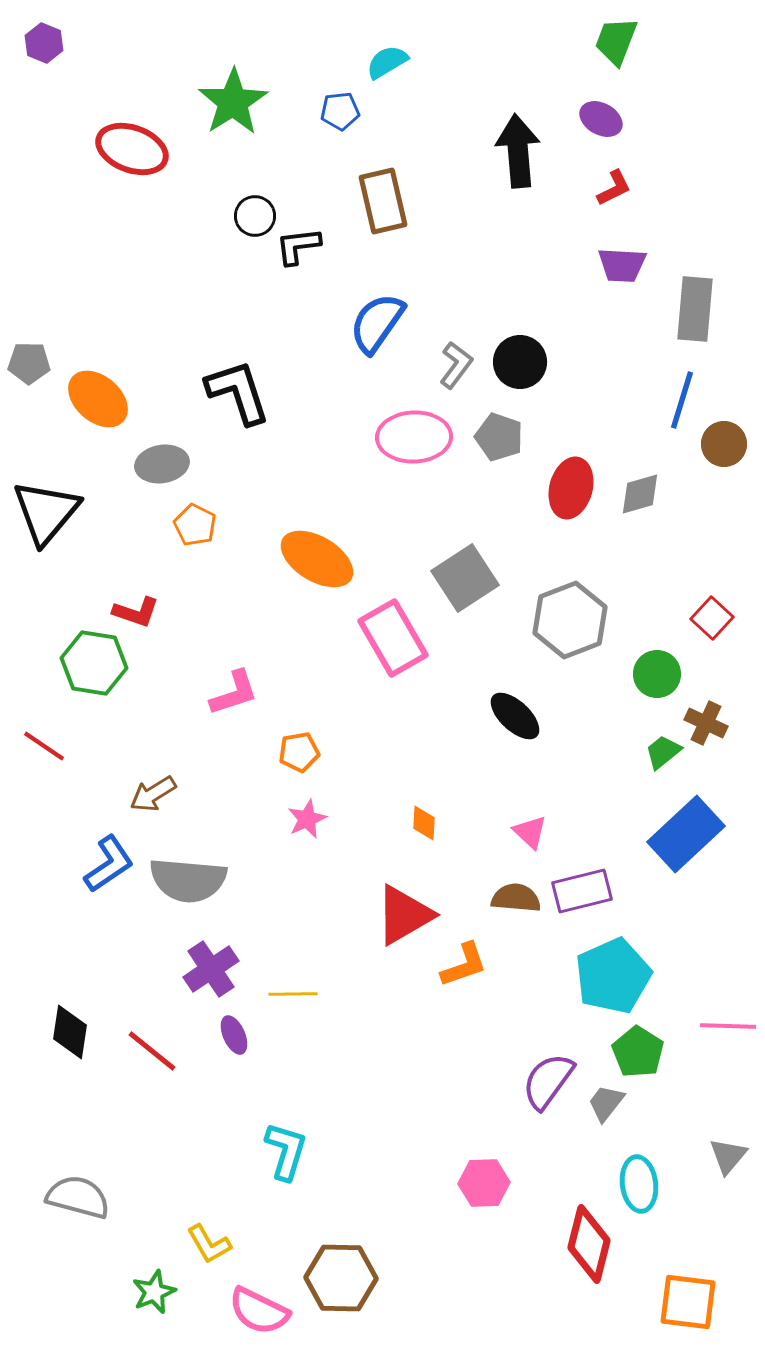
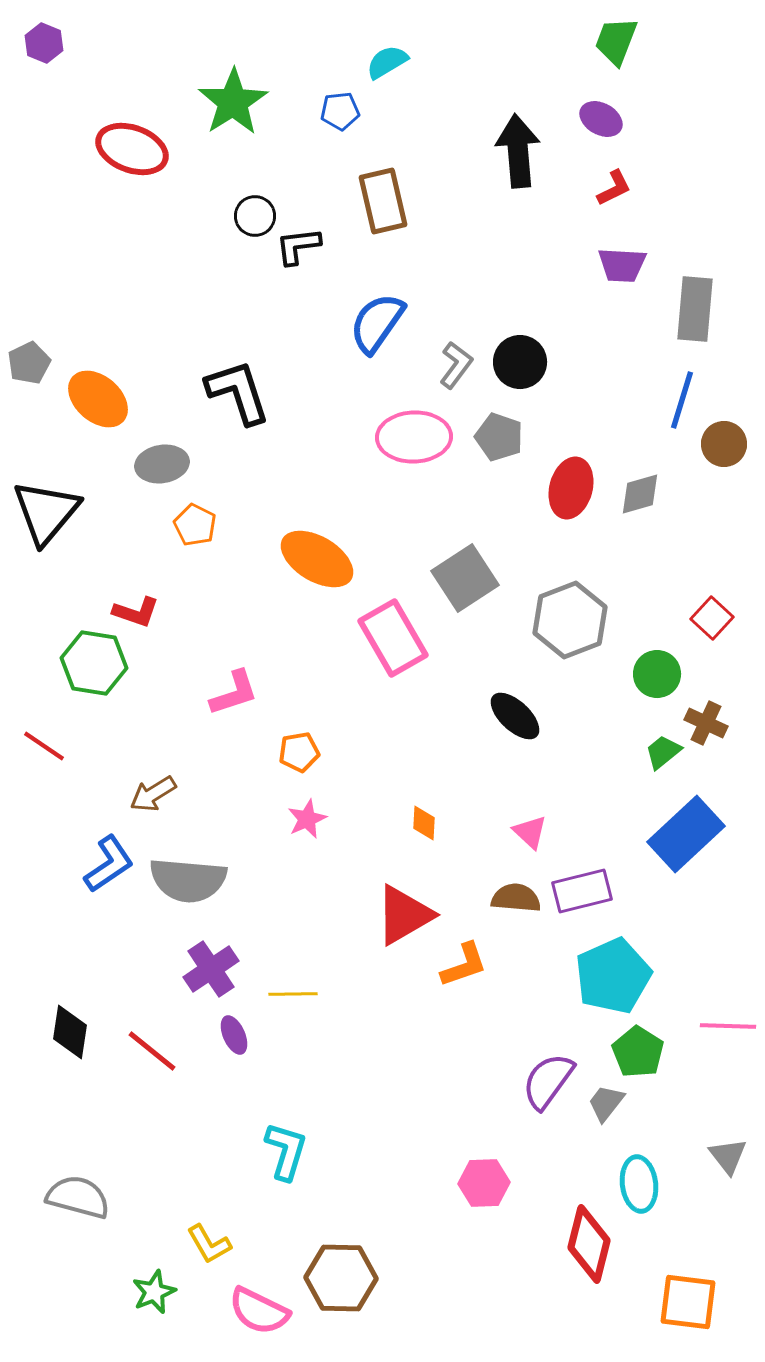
gray pentagon at (29, 363): rotated 27 degrees counterclockwise
gray triangle at (728, 1156): rotated 18 degrees counterclockwise
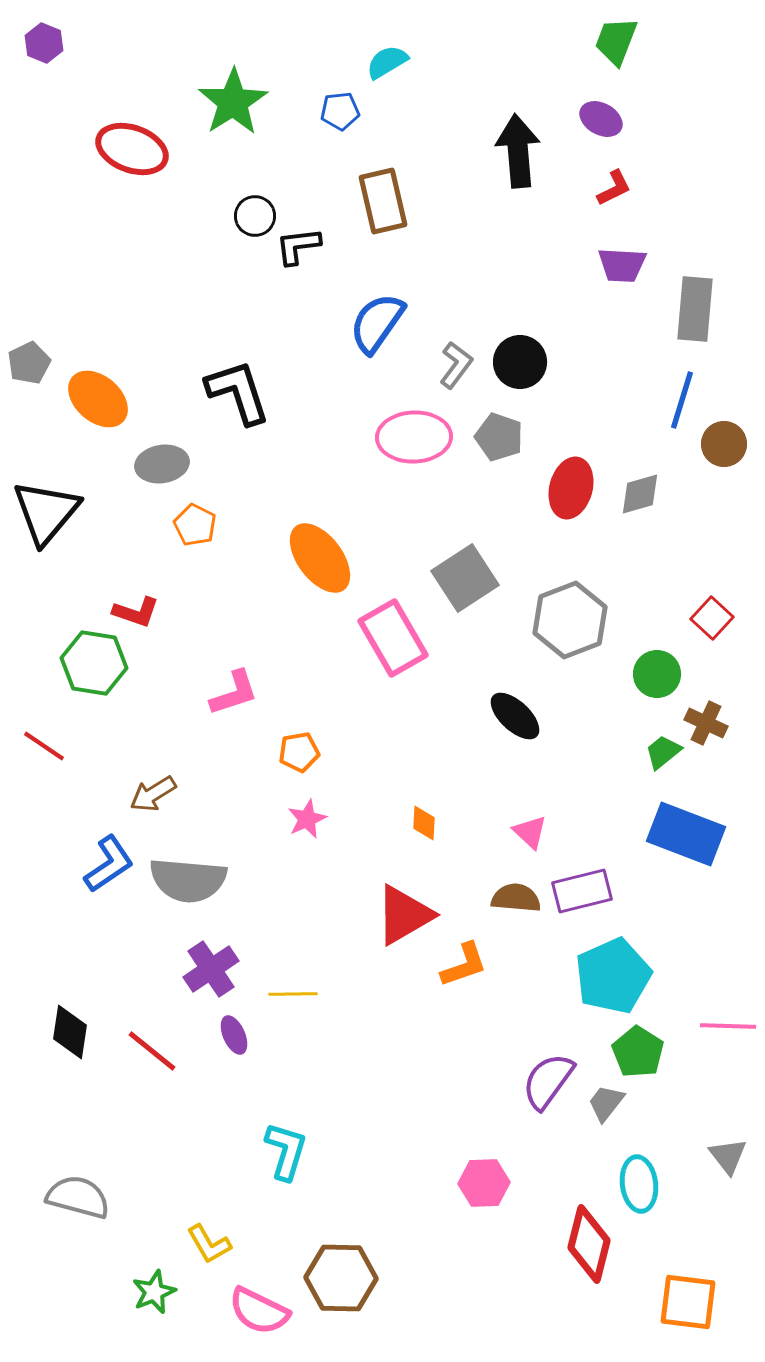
orange ellipse at (317, 559): moved 3 px right, 1 px up; rotated 22 degrees clockwise
blue rectangle at (686, 834): rotated 64 degrees clockwise
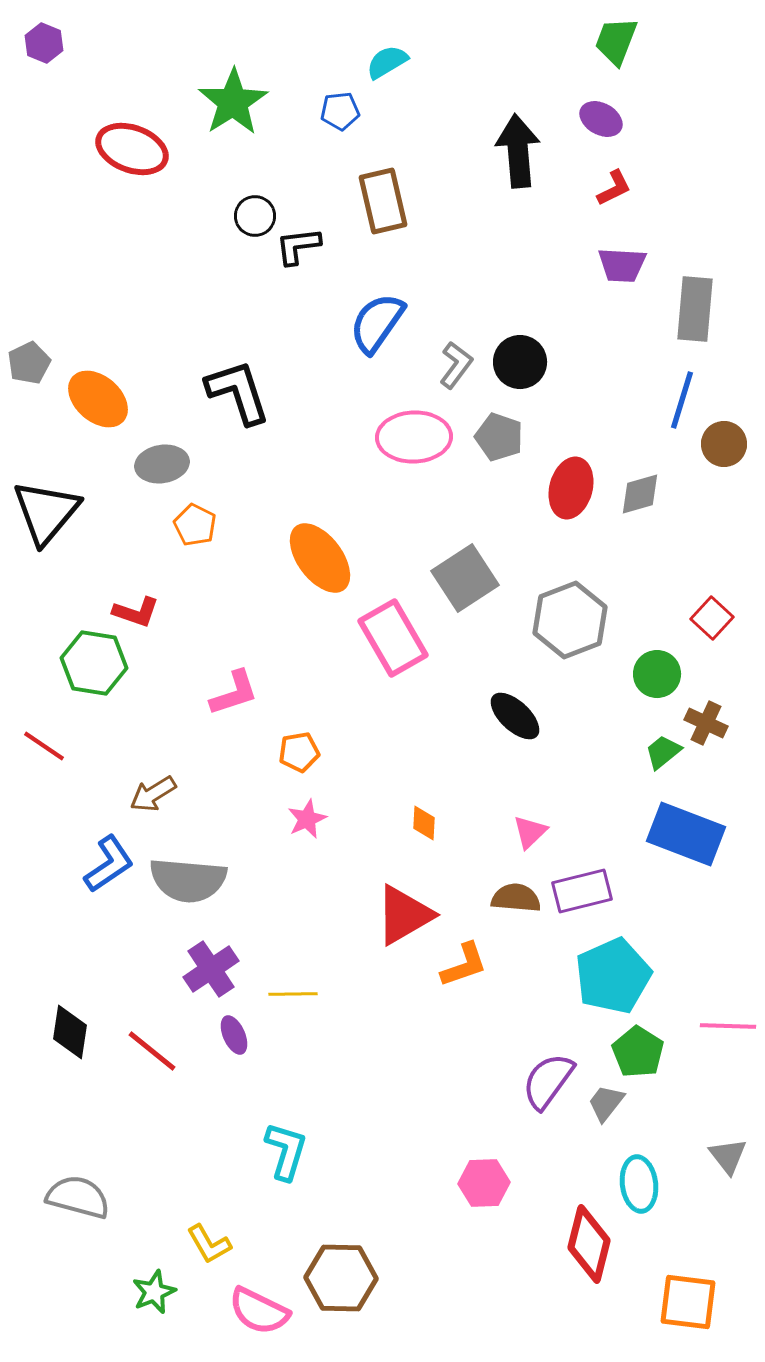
pink triangle at (530, 832): rotated 33 degrees clockwise
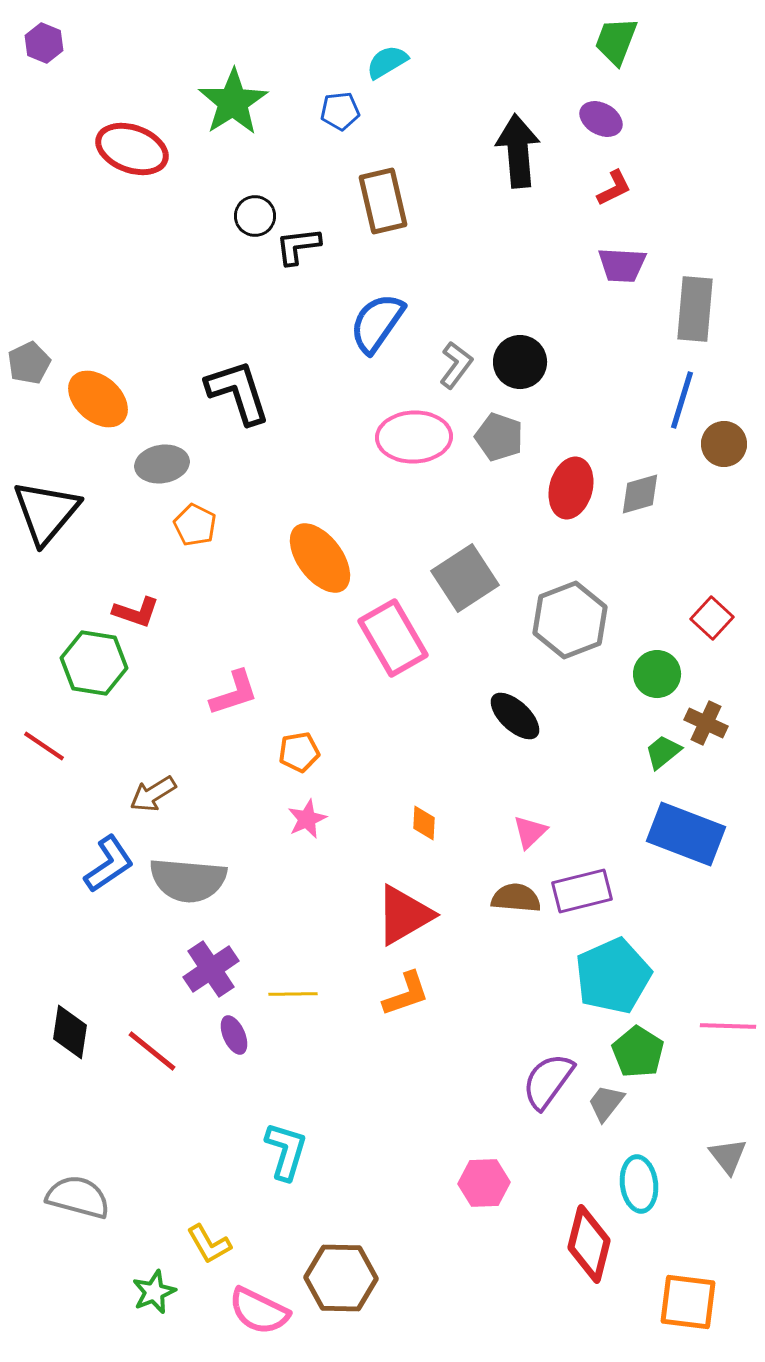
orange L-shape at (464, 965): moved 58 px left, 29 px down
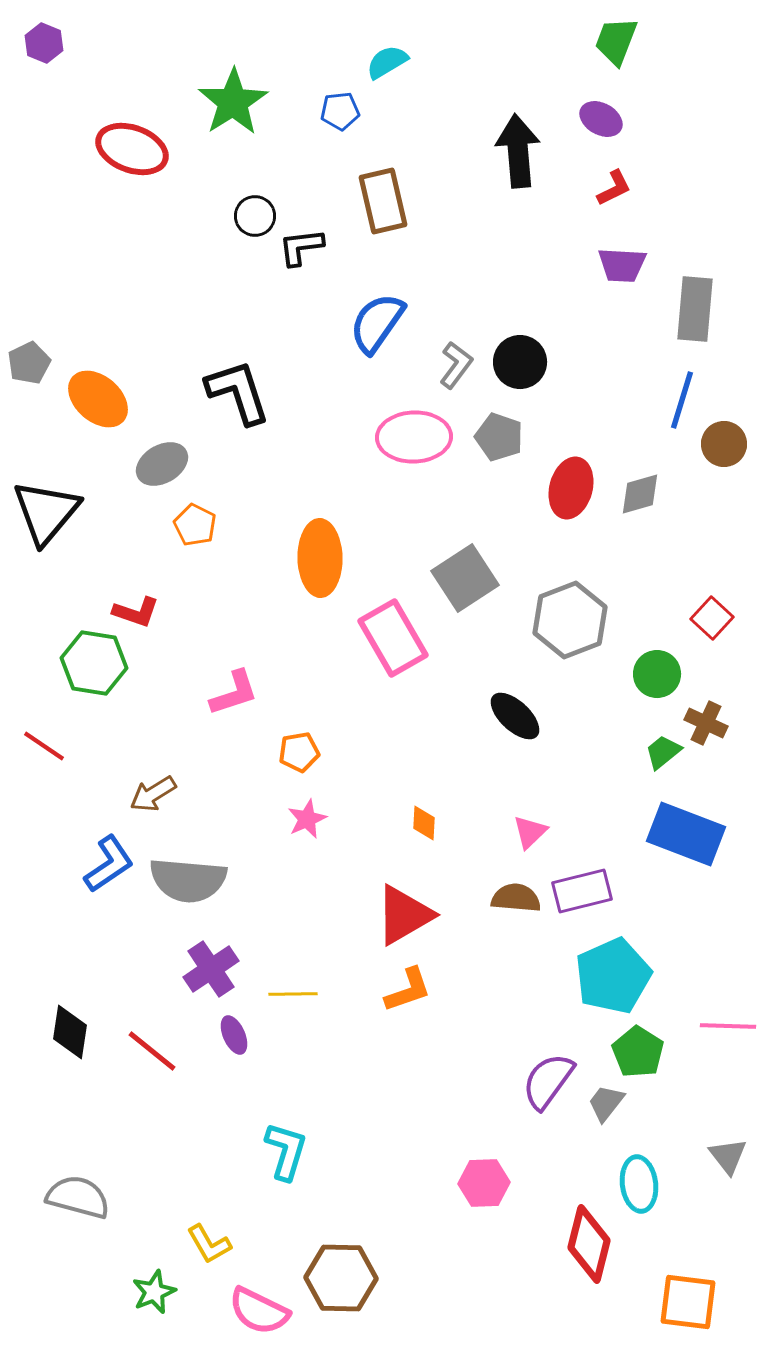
black L-shape at (298, 246): moved 3 px right, 1 px down
gray ellipse at (162, 464): rotated 21 degrees counterclockwise
orange ellipse at (320, 558): rotated 36 degrees clockwise
orange L-shape at (406, 994): moved 2 px right, 4 px up
